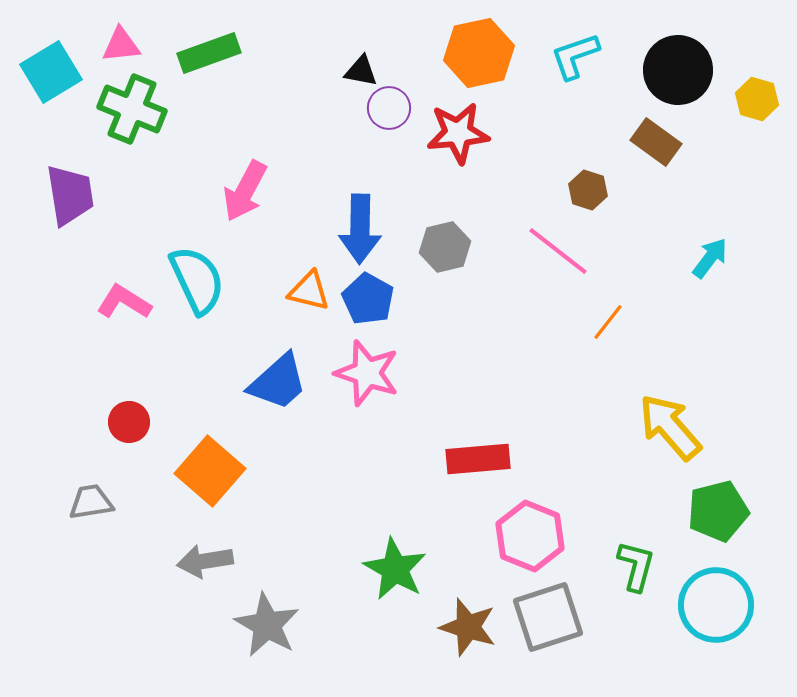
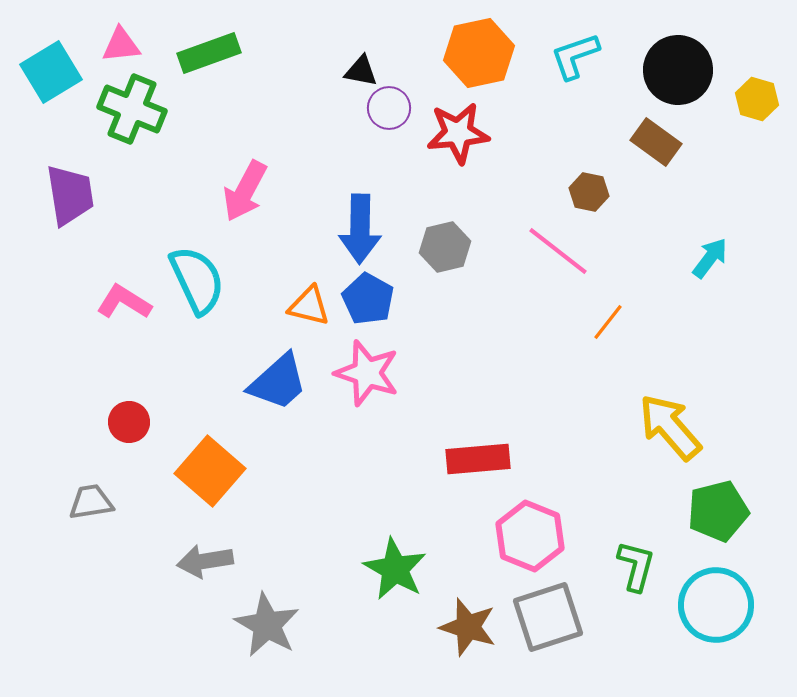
brown hexagon: moved 1 px right, 2 px down; rotated 6 degrees counterclockwise
orange triangle: moved 15 px down
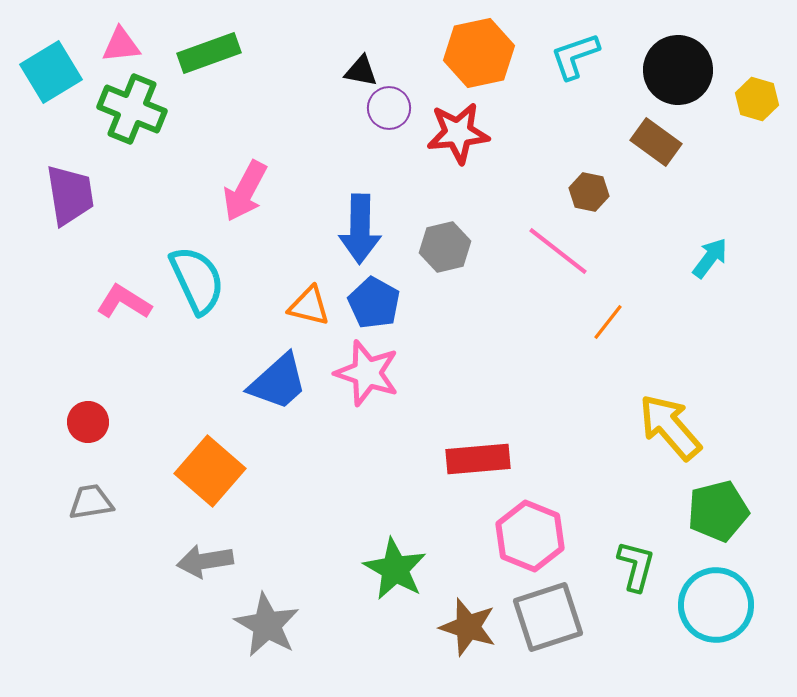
blue pentagon: moved 6 px right, 4 px down
red circle: moved 41 px left
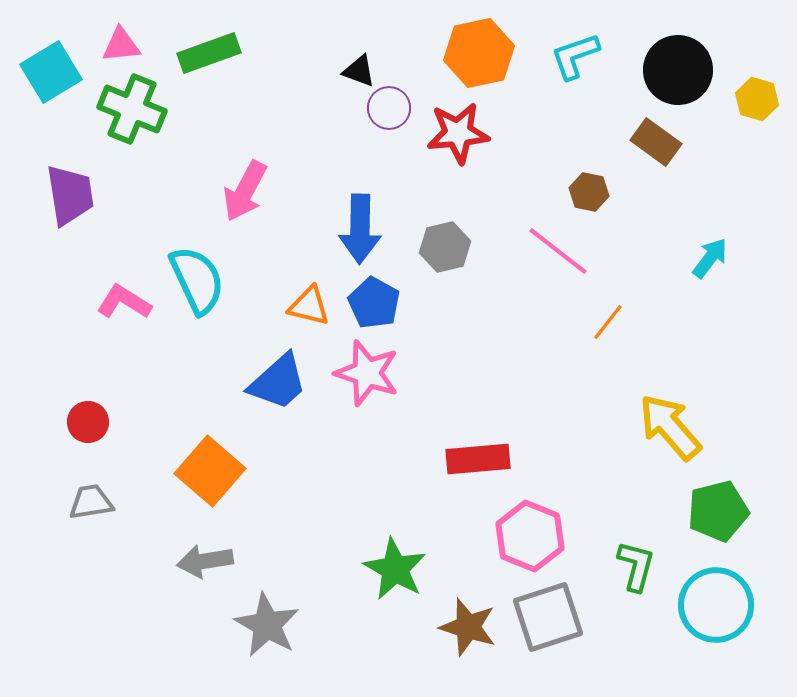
black triangle: moved 2 px left; rotated 9 degrees clockwise
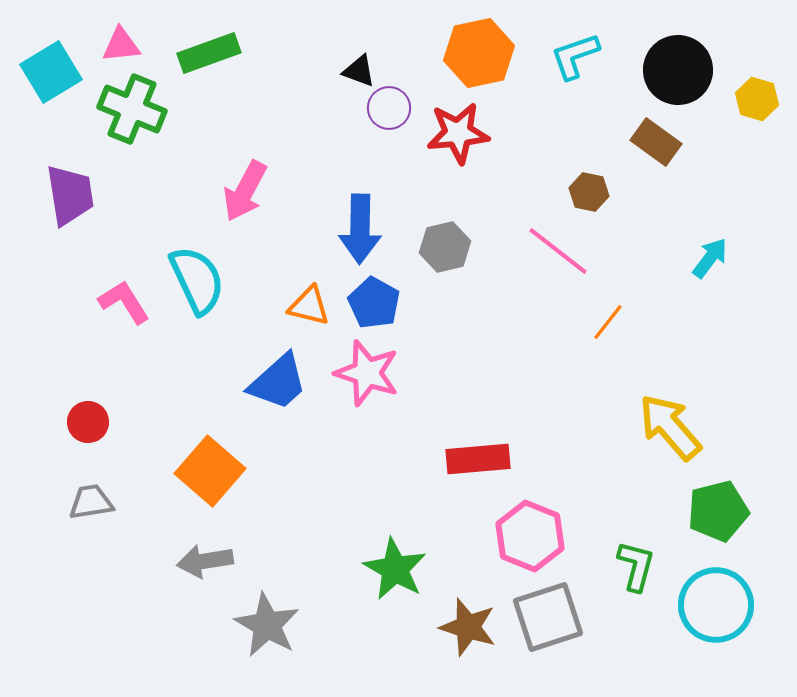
pink L-shape: rotated 26 degrees clockwise
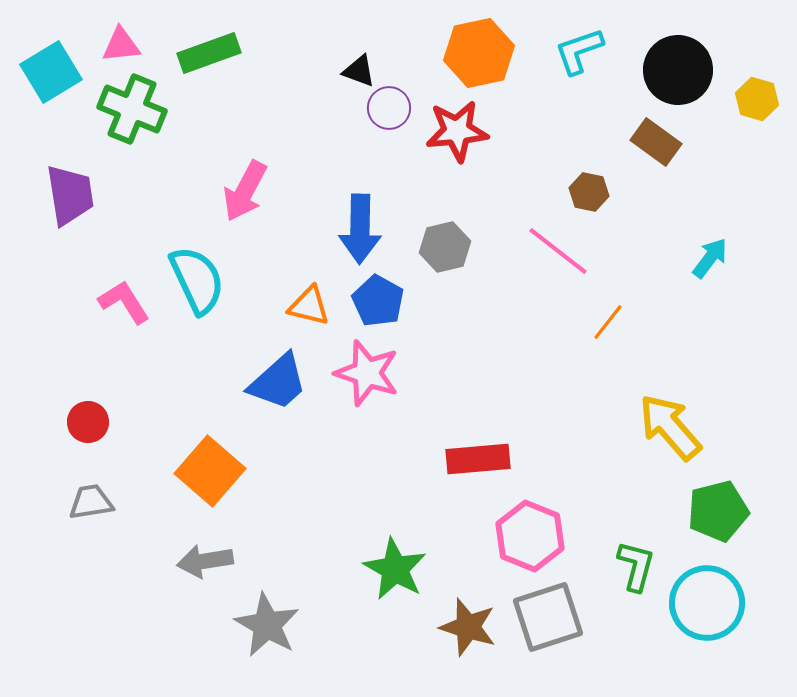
cyan L-shape: moved 4 px right, 5 px up
red star: moved 1 px left, 2 px up
blue pentagon: moved 4 px right, 2 px up
cyan circle: moved 9 px left, 2 px up
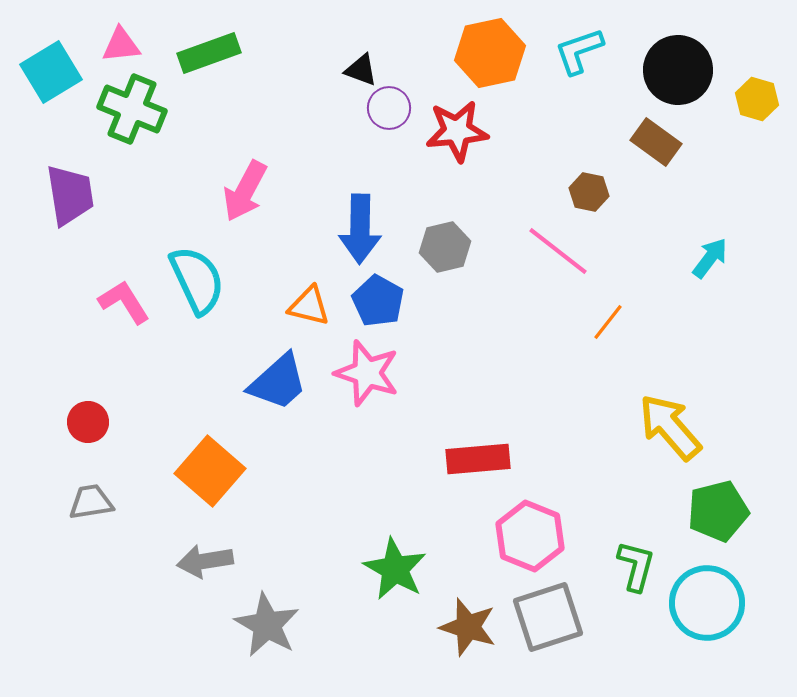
orange hexagon: moved 11 px right
black triangle: moved 2 px right, 1 px up
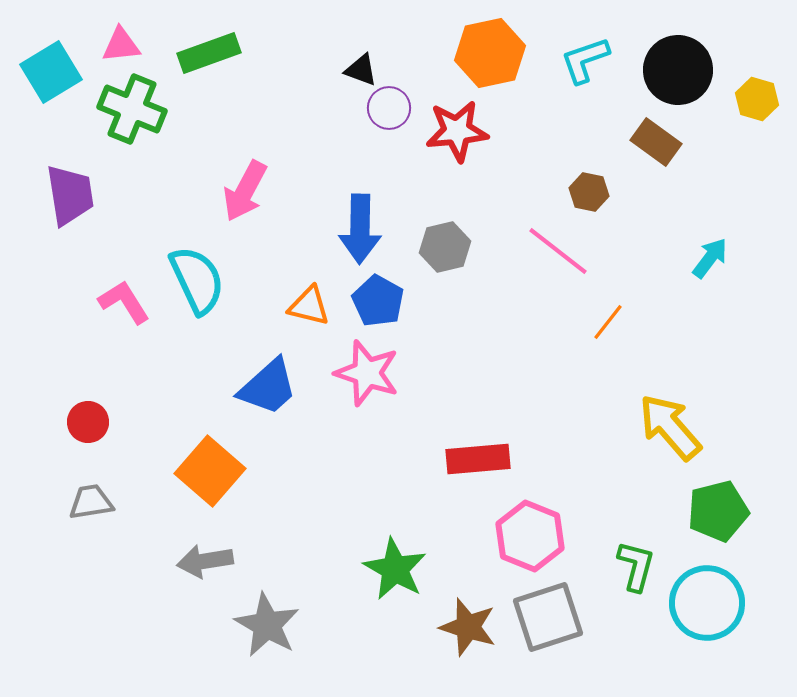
cyan L-shape: moved 6 px right, 9 px down
blue trapezoid: moved 10 px left, 5 px down
